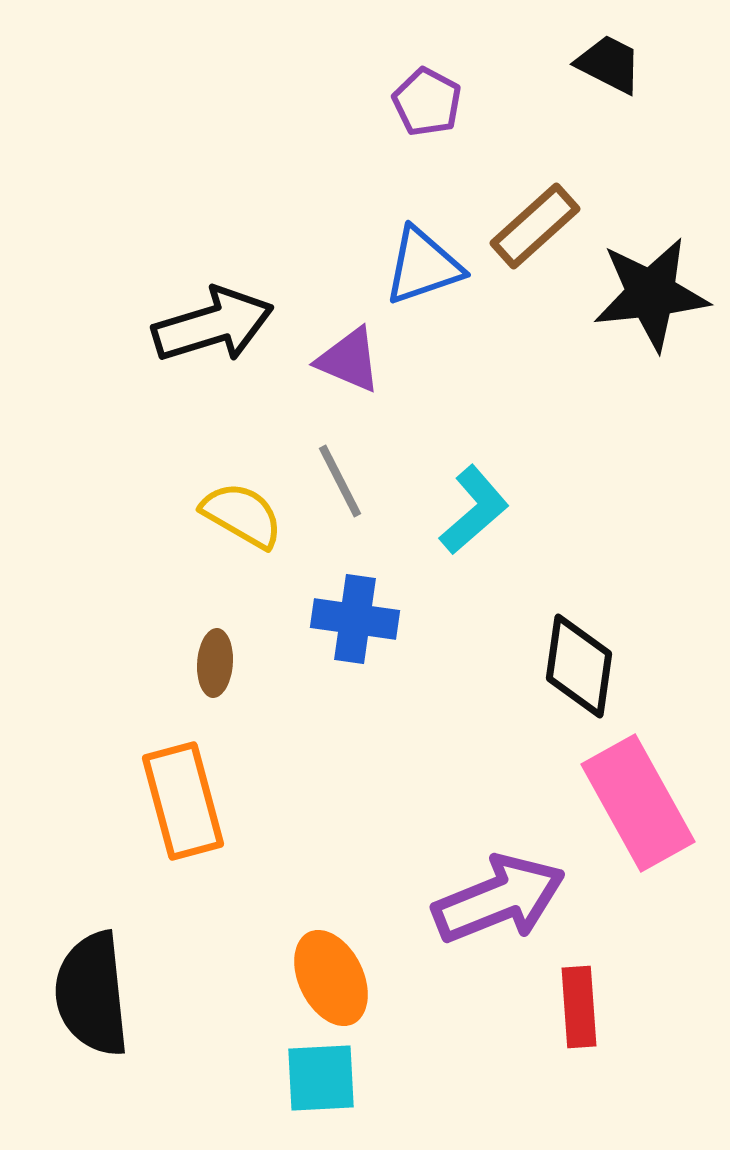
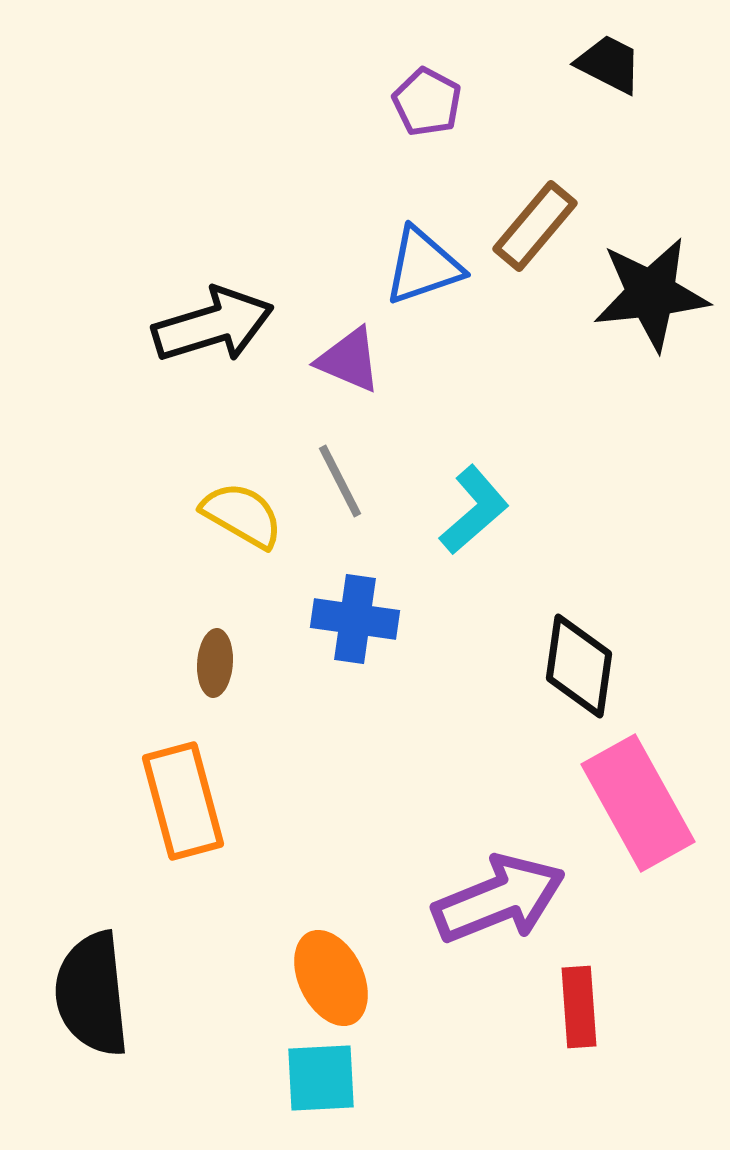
brown rectangle: rotated 8 degrees counterclockwise
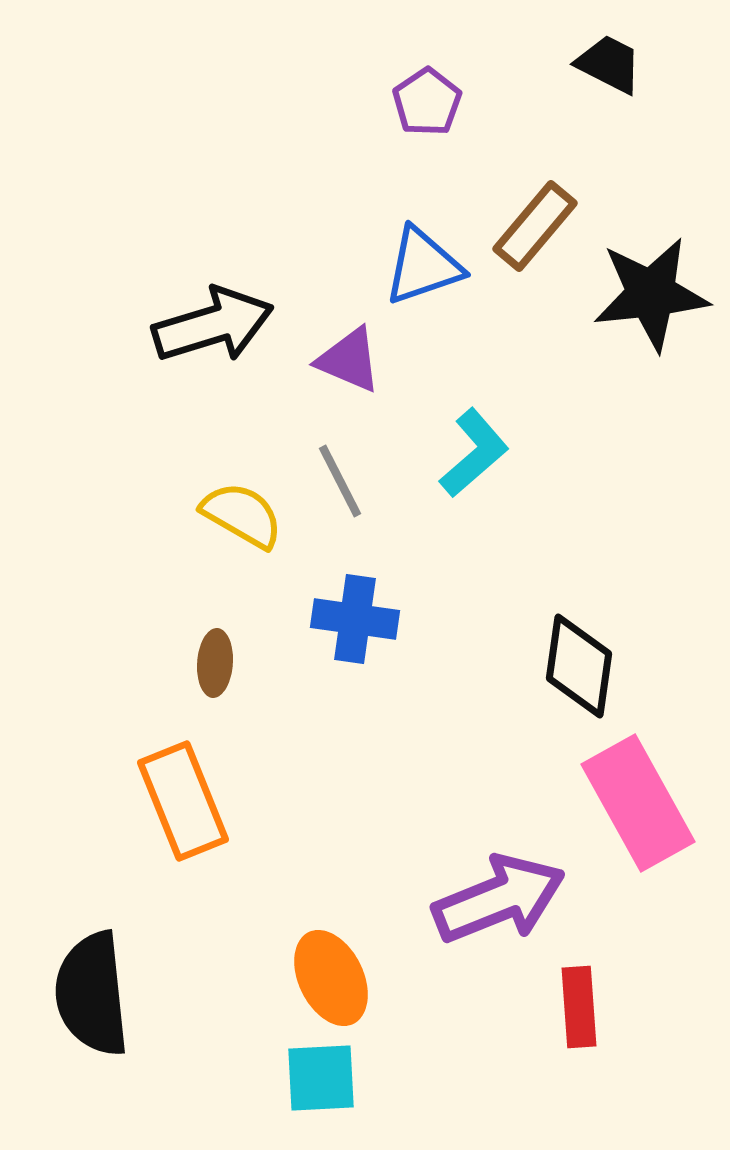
purple pentagon: rotated 10 degrees clockwise
cyan L-shape: moved 57 px up
orange rectangle: rotated 7 degrees counterclockwise
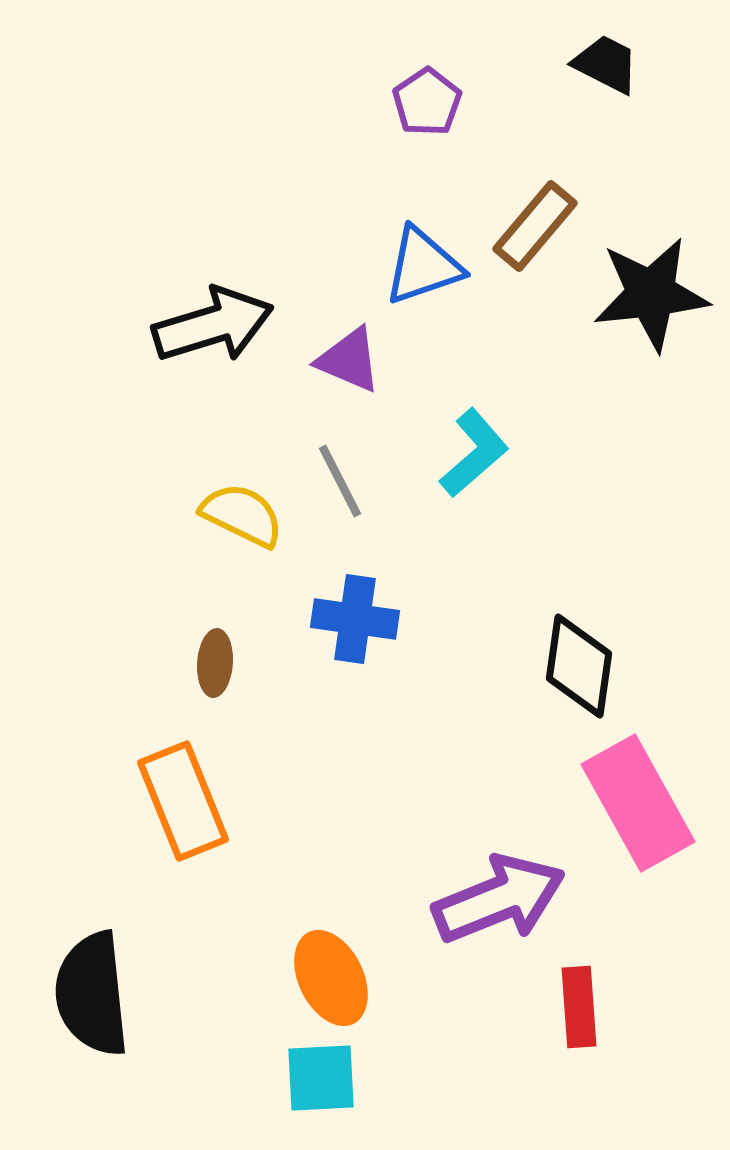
black trapezoid: moved 3 px left
yellow semicircle: rotated 4 degrees counterclockwise
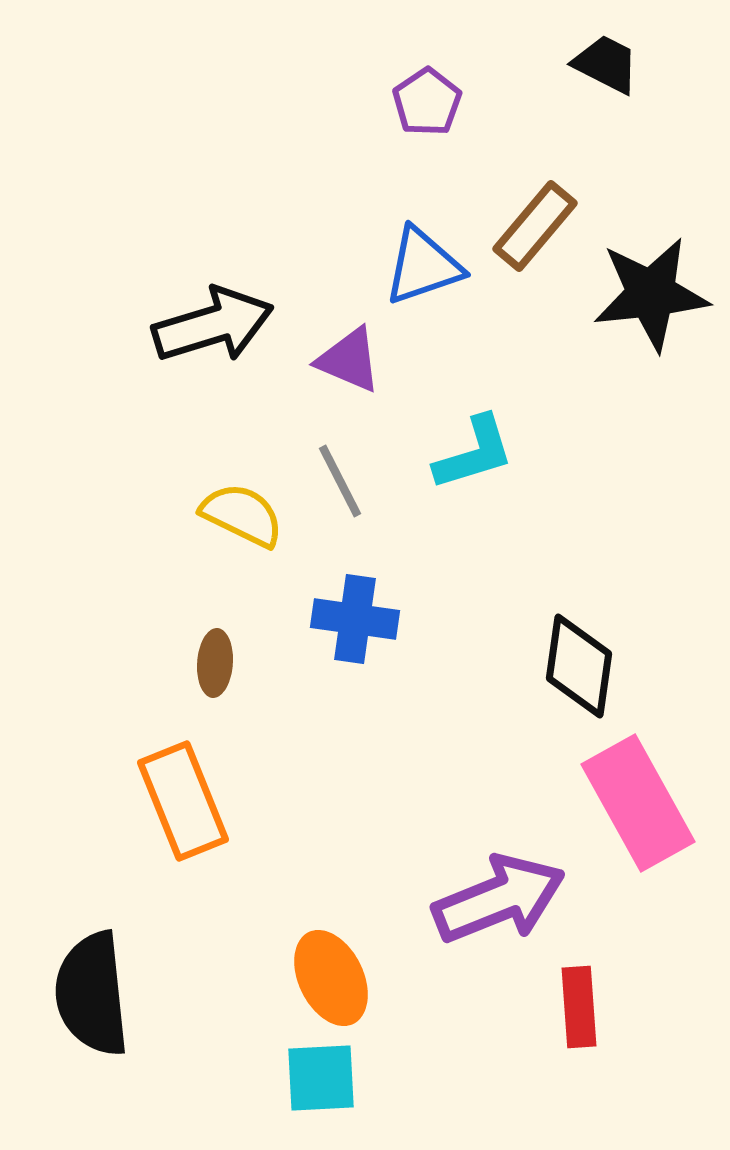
cyan L-shape: rotated 24 degrees clockwise
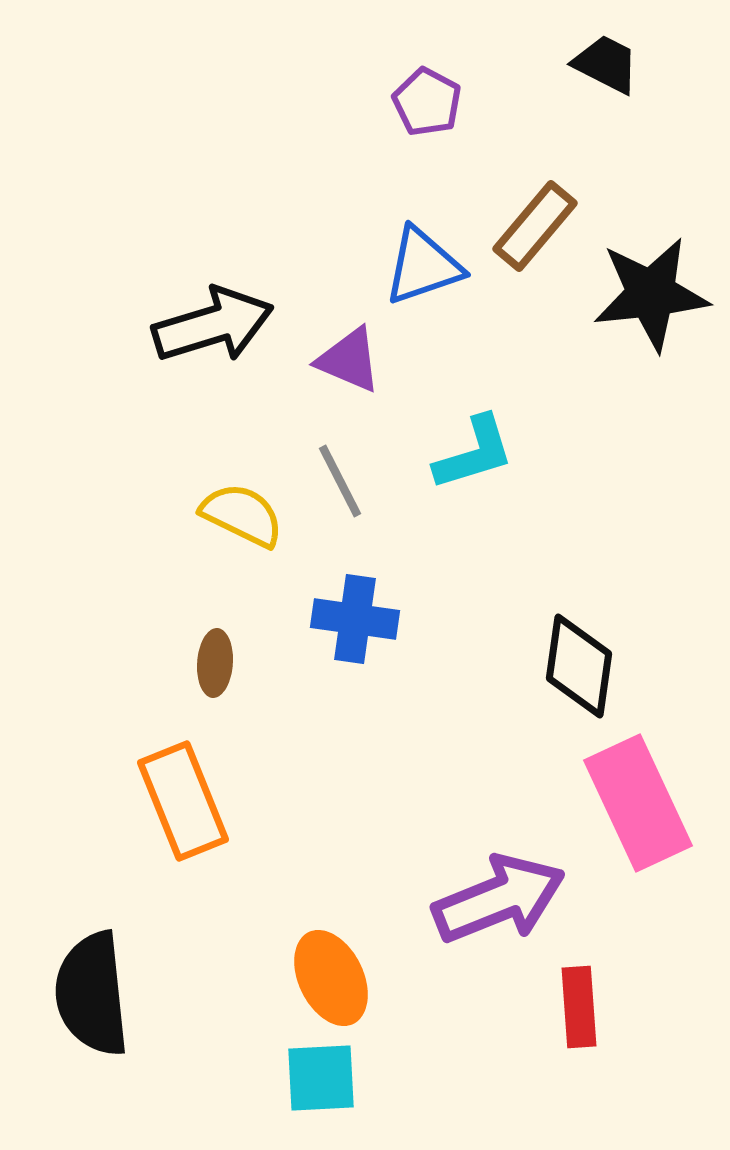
purple pentagon: rotated 10 degrees counterclockwise
pink rectangle: rotated 4 degrees clockwise
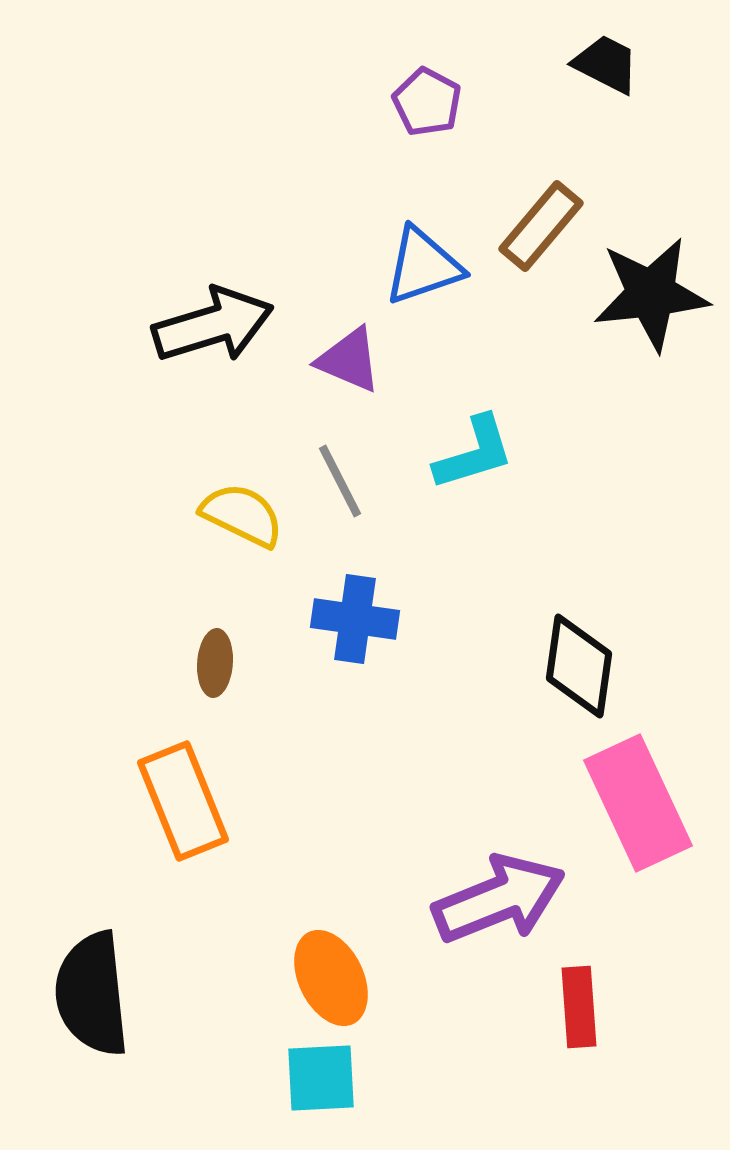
brown rectangle: moved 6 px right
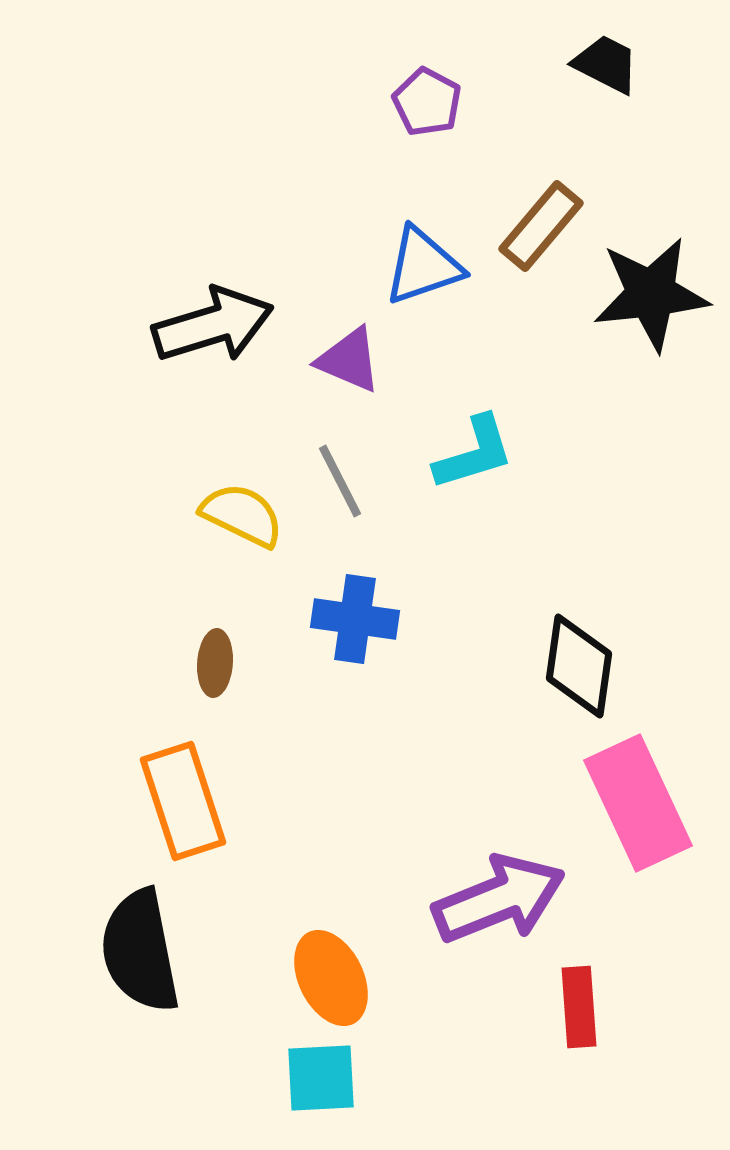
orange rectangle: rotated 4 degrees clockwise
black semicircle: moved 48 px right, 43 px up; rotated 5 degrees counterclockwise
